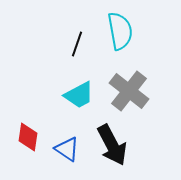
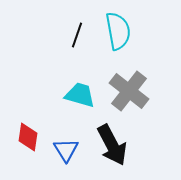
cyan semicircle: moved 2 px left
black line: moved 9 px up
cyan trapezoid: moved 1 px right; rotated 136 degrees counterclockwise
blue triangle: moved 1 px left, 1 px down; rotated 24 degrees clockwise
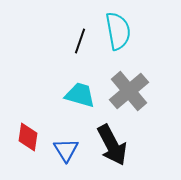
black line: moved 3 px right, 6 px down
gray cross: rotated 12 degrees clockwise
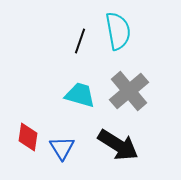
black arrow: moved 6 px right; rotated 30 degrees counterclockwise
blue triangle: moved 4 px left, 2 px up
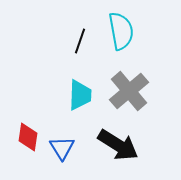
cyan semicircle: moved 3 px right
cyan trapezoid: rotated 76 degrees clockwise
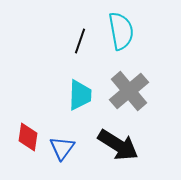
blue triangle: rotated 8 degrees clockwise
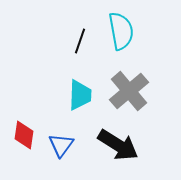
red diamond: moved 4 px left, 2 px up
blue triangle: moved 1 px left, 3 px up
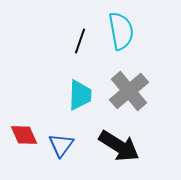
red diamond: rotated 32 degrees counterclockwise
black arrow: moved 1 px right, 1 px down
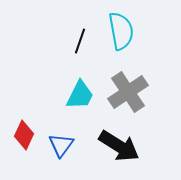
gray cross: moved 1 px left, 1 px down; rotated 6 degrees clockwise
cyan trapezoid: rotated 24 degrees clockwise
red diamond: rotated 48 degrees clockwise
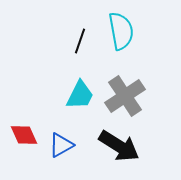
gray cross: moved 3 px left, 4 px down
red diamond: rotated 48 degrees counterclockwise
blue triangle: rotated 24 degrees clockwise
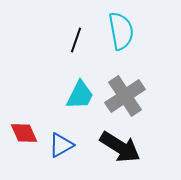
black line: moved 4 px left, 1 px up
red diamond: moved 2 px up
black arrow: moved 1 px right, 1 px down
